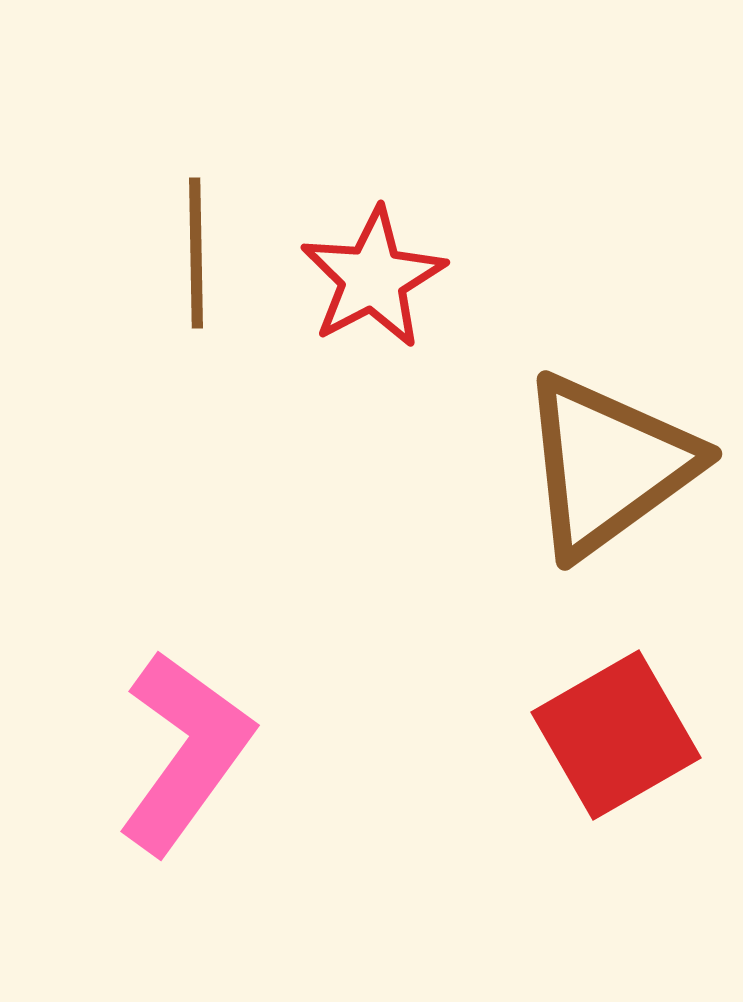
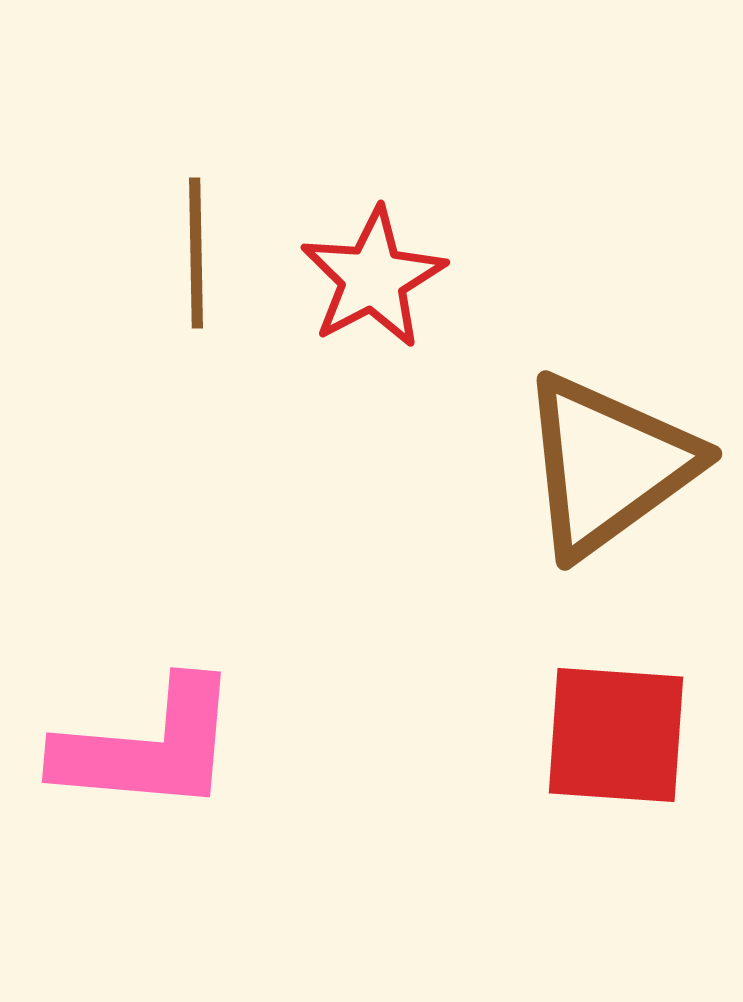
red square: rotated 34 degrees clockwise
pink L-shape: moved 37 px left, 5 px up; rotated 59 degrees clockwise
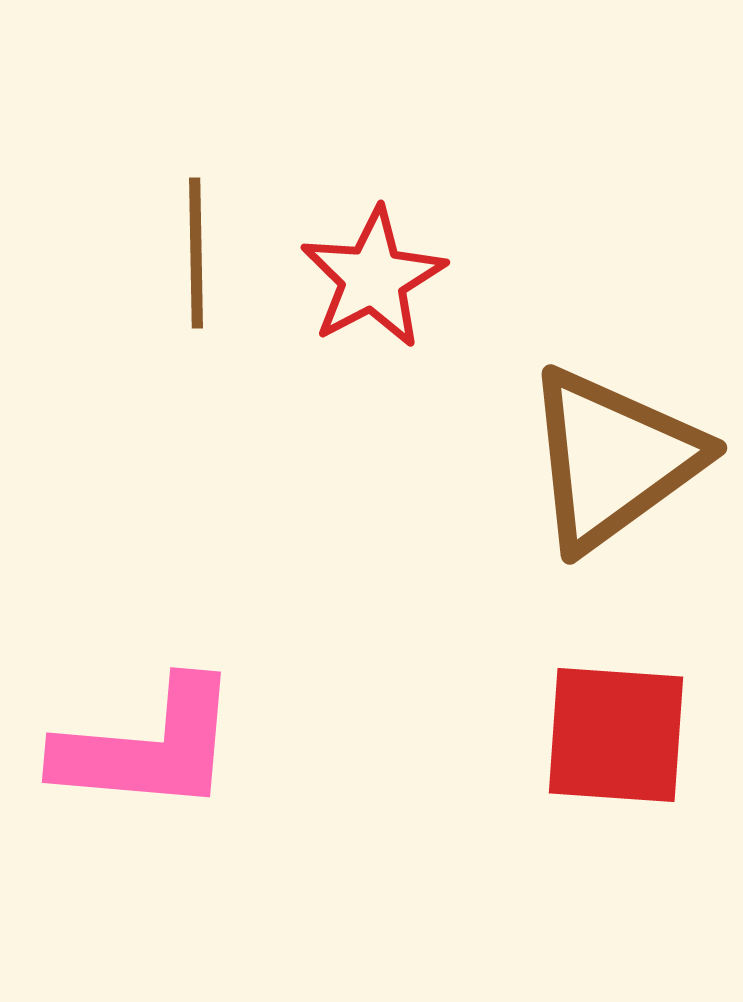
brown triangle: moved 5 px right, 6 px up
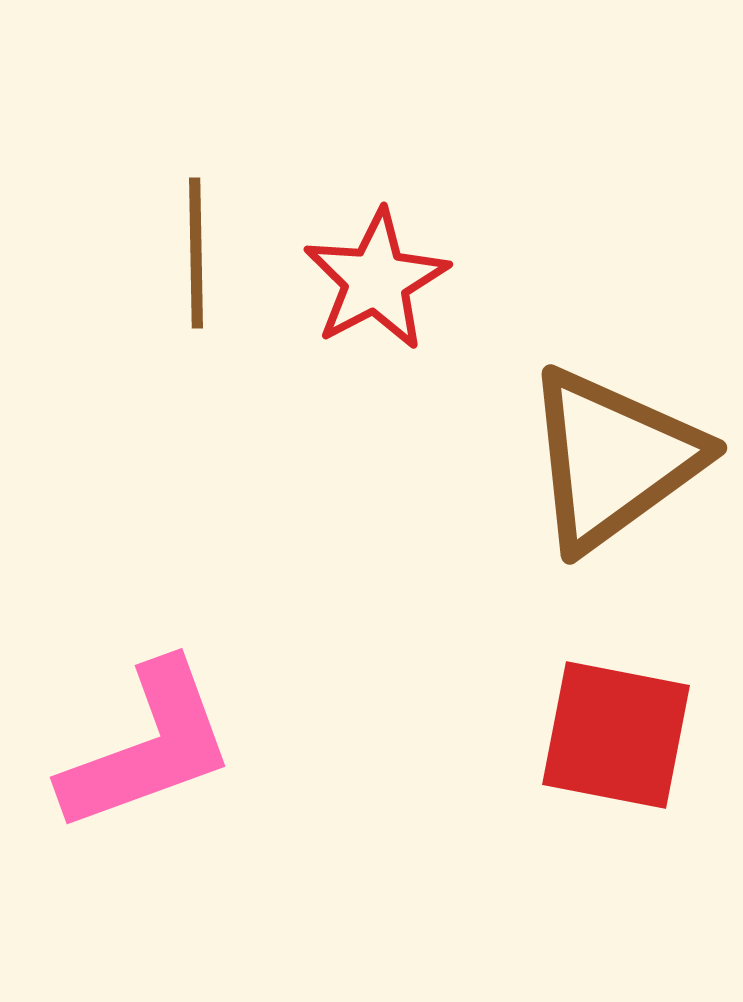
red star: moved 3 px right, 2 px down
red square: rotated 7 degrees clockwise
pink L-shape: rotated 25 degrees counterclockwise
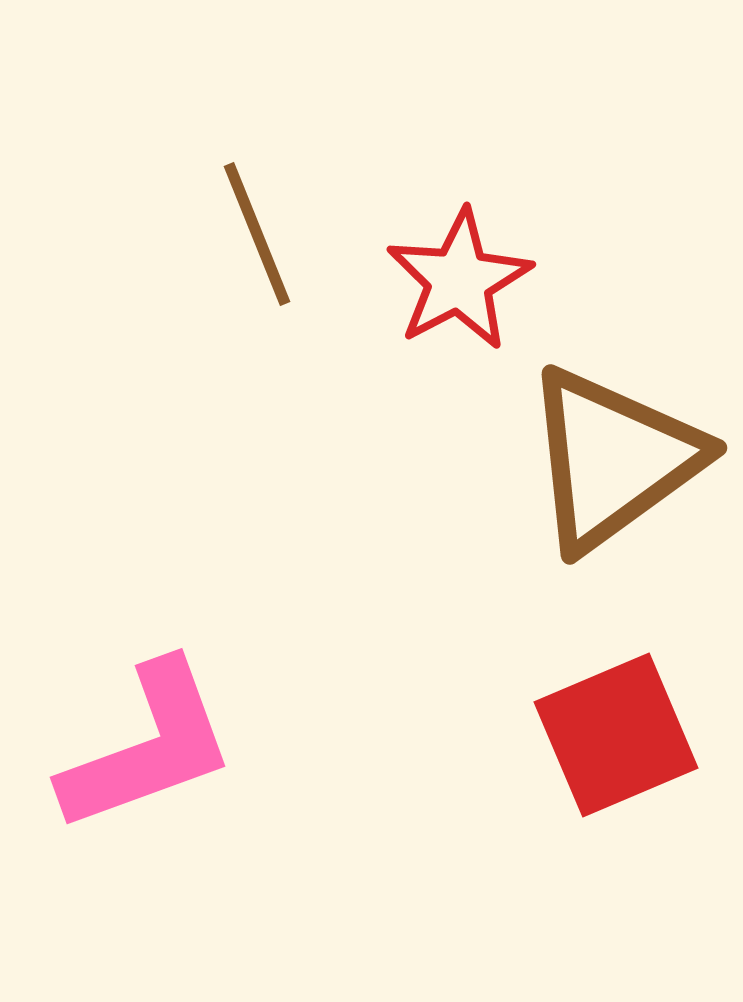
brown line: moved 61 px right, 19 px up; rotated 21 degrees counterclockwise
red star: moved 83 px right
red square: rotated 34 degrees counterclockwise
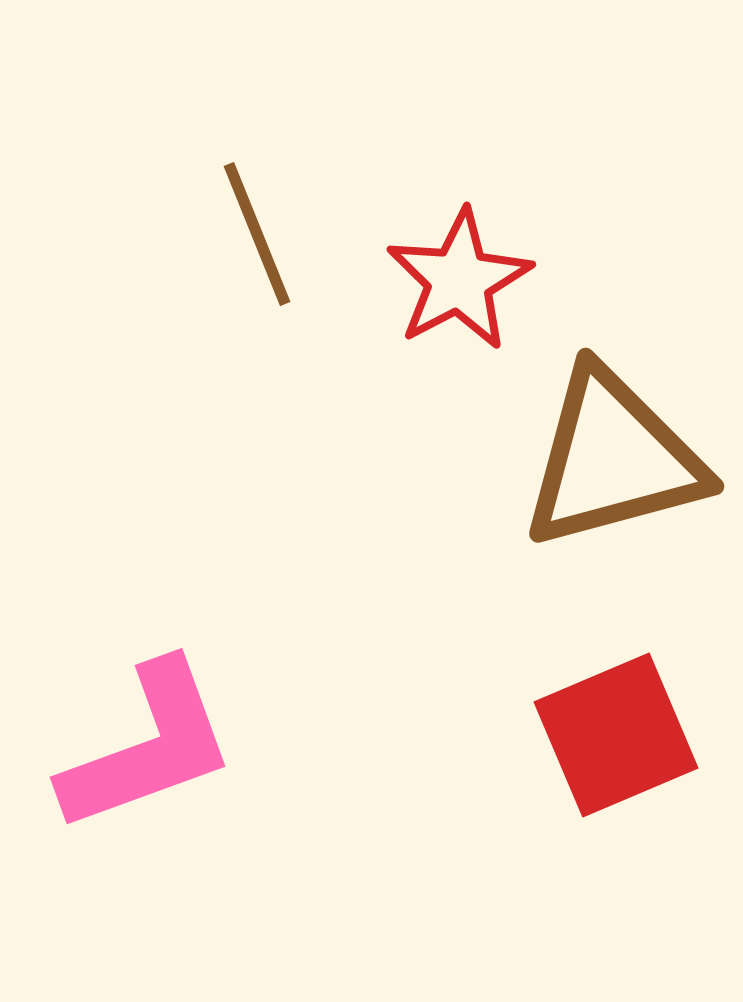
brown triangle: rotated 21 degrees clockwise
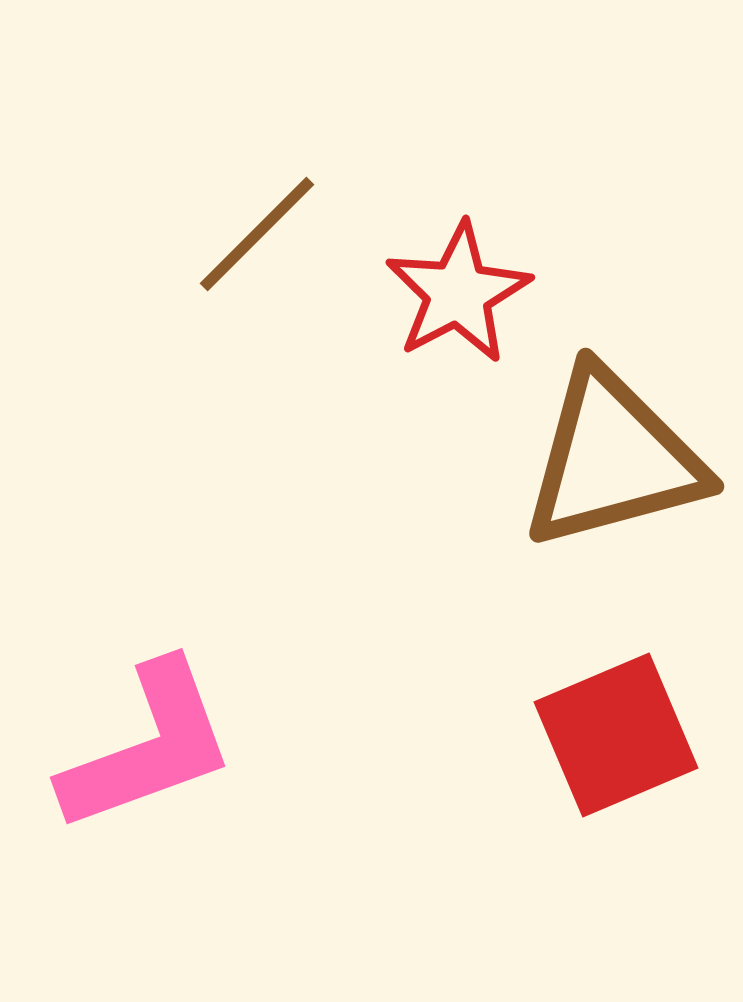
brown line: rotated 67 degrees clockwise
red star: moved 1 px left, 13 px down
